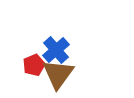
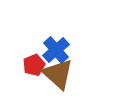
brown triangle: rotated 24 degrees counterclockwise
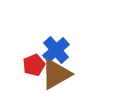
brown triangle: moved 2 px left; rotated 48 degrees clockwise
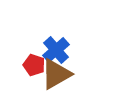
red pentagon: rotated 30 degrees counterclockwise
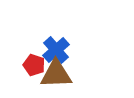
brown triangle: rotated 28 degrees clockwise
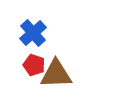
blue cross: moved 23 px left, 17 px up
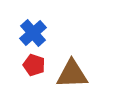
brown triangle: moved 16 px right
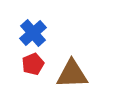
red pentagon: moved 1 px left, 1 px up; rotated 30 degrees clockwise
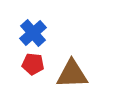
red pentagon: rotated 30 degrees clockwise
